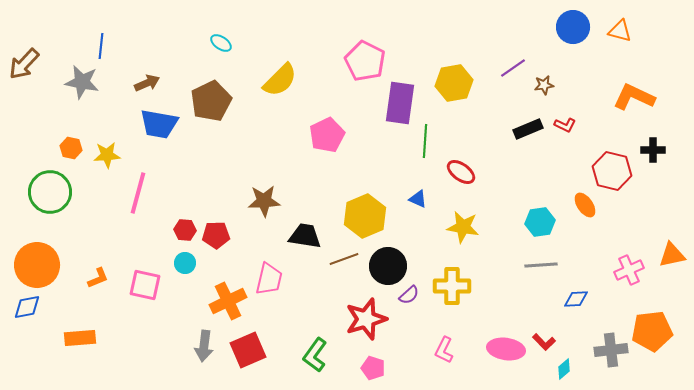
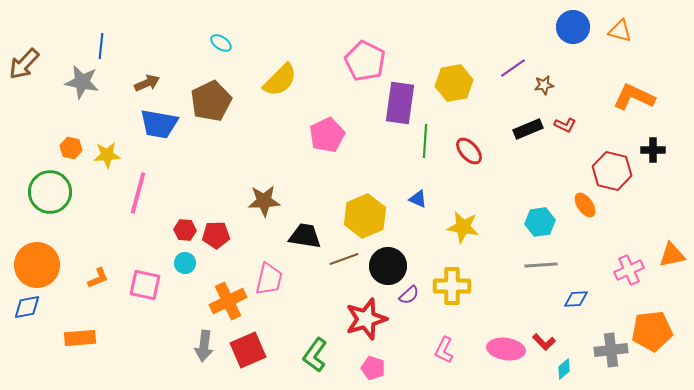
red ellipse at (461, 172): moved 8 px right, 21 px up; rotated 12 degrees clockwise
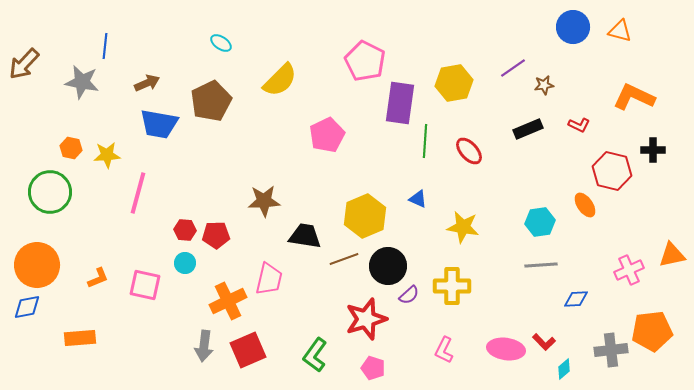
blue line at (101, 46): moved 4 px right
red L-shape at (565, 125): moved 14 px right
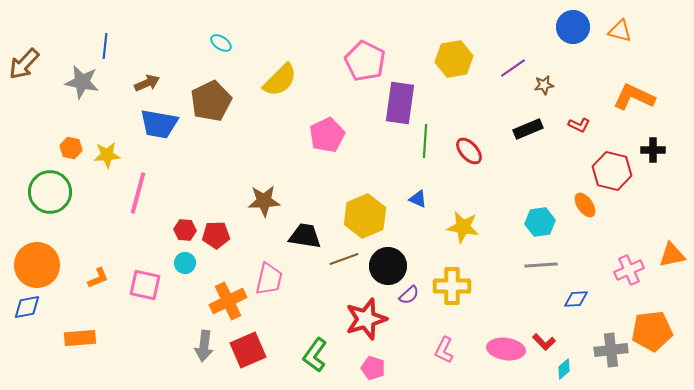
yellow hexagon at (454, 83): moved 24 px up
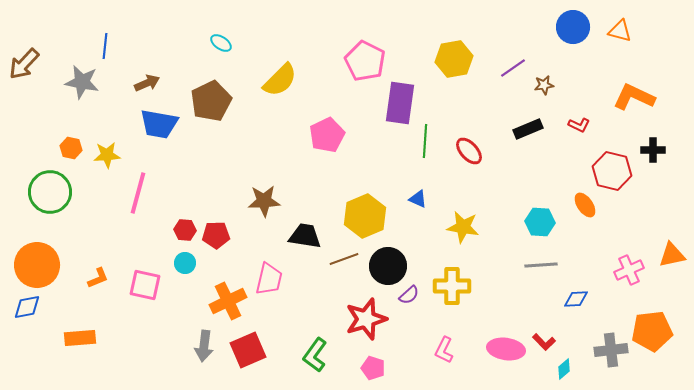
cyan hexagon at (540, 222): rotated 12 degrees clockwise
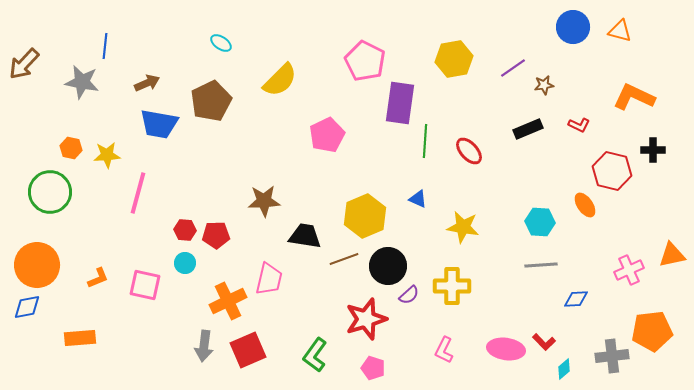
gray cross at (611, 350): moved 1 px right, 6 px down
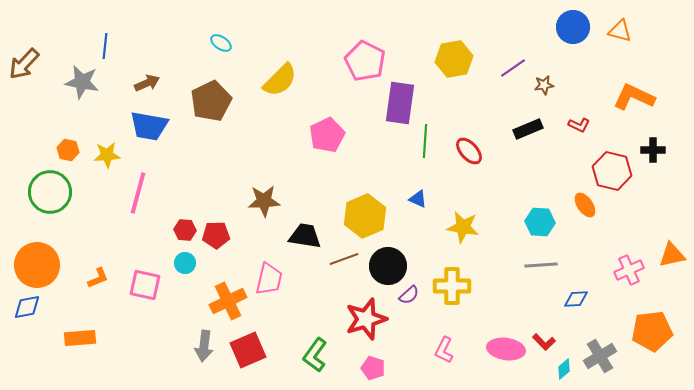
blue trapezoid at (159, 124): moved 10 px left, 2 px down
orange hexagon at (71, 148): moved 3 px left, 2 px down
gray cross at (612, 356): moved 12 px left; rotated 24 degrees counterclockwise
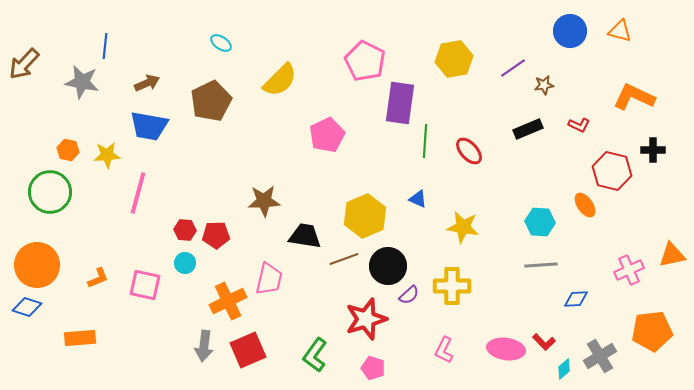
blue circle at (573, 27): moved 3 px left, 4 px down
blue diamond at (27, 307): rotated 28 degrees clockwise
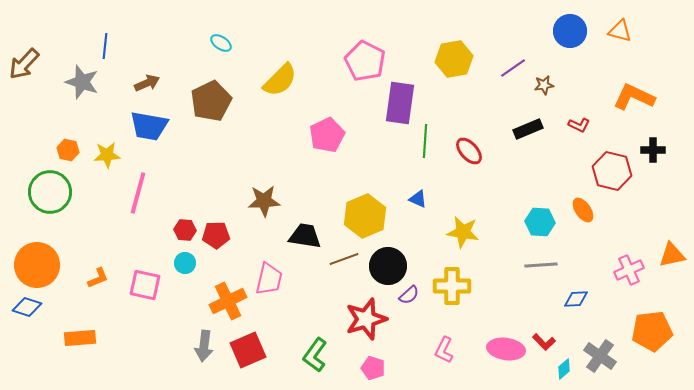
gray star at (82, 82): rotated 8 degrees clockwise
orange ellipse at (585, 205): moved 2 px left, 5 px down
yellow star at (463, 227): moved 5 px down
gray cross at (600, 356): rotated 24 degrees counterclockwise
